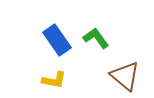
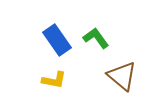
brown triangle: moved 3 px left
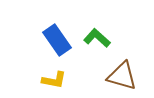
green L-shape: moved 1 px right; rotated 12 degrees counterclockwise
brown triangle: rotated 24 degrees counterclockwise
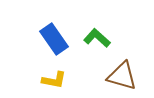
blue rectangle: moved 3 px left, 1 px up
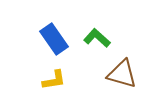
brown triangle: moved 2 px up
yellow L-shape: rotated 20 degrees counterclockwise
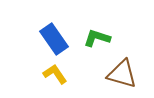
green L-shape: rotated 24 degrees counterclockwise
yellow L-shape: moved 1 px right, 6 px up; rotated 115 degrees counterclockwise
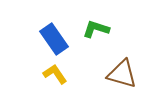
green L-shape: moved 1 px left, 9 px up
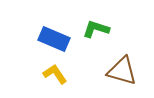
blue rectangle: rotated 32 degrees counterclockwise
brown triangle: moved 3 px up
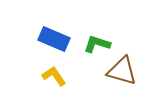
green L-shape: moved 1 px right, 15 px down
yellow L-shape: moved 1 px left, 2 px down
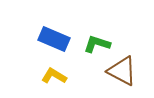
brown triangle: rotated 12 degrees clockwise
yellow L-shape: rotated 25 degrees counterclockwise
